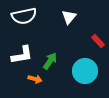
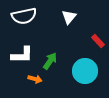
white L-shape: rotated 10 degrees clockwise
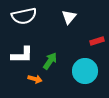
red rectangle: moved 1 px left; rotated 64 degrees counterclockwise
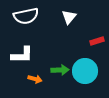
white semicircle: moved 2 px right
green arrow: moved 10 px right, 9 px down; rotated 54 degrees clockwise
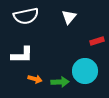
green arrow: moved 12 px down
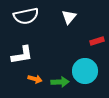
white L-shape: rotated 10 degrees counterclockwise
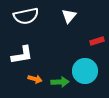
white triangle: moved 1 px up
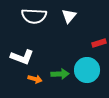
white semicircle: moved 8 px right; rotated 15 degrees clockwise
red rectangle: moved 2 px right, 2 px down
white L-shape: moved 2 px down; rotated 30 degrees clockwise
cyan circle: moved 2 px right, 1 px up
green arrow: moved 8 px up
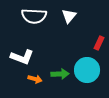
red rectangle: rotated 48 degrees counterclockwise
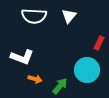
green arrow: moved 12 px down; rotated 48 degrees counterclockwise
